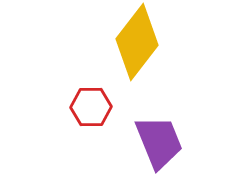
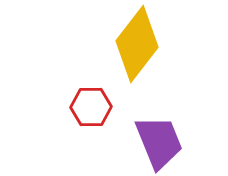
yellow diamond: moved 2 px down
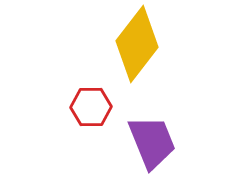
purple trapezoid: moved 7 px left
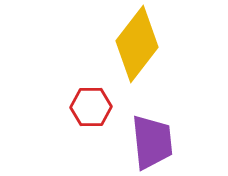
purple trapezoid: rotated 16 degrees clockwise
